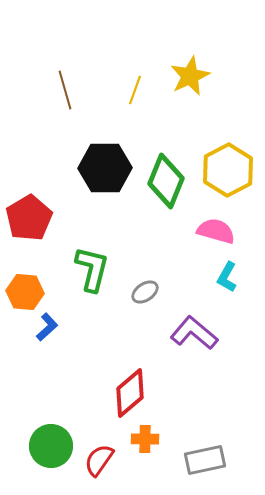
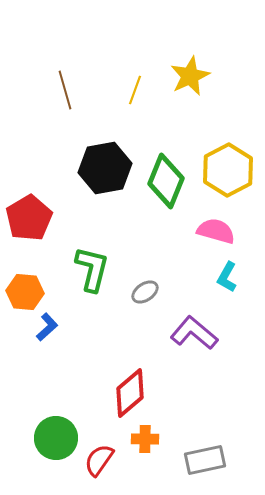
black hexagon: rotated 9 degrees counterclockwise
green circle: moved 5 px right, 8 px up
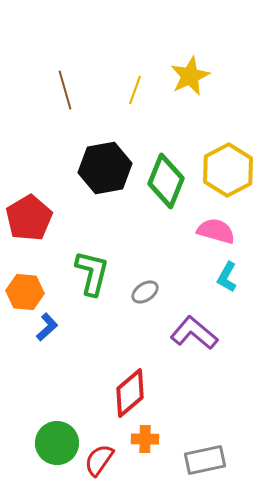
green L-shape: moved 4 px down
green circle: moved 1 px right, 5 px down
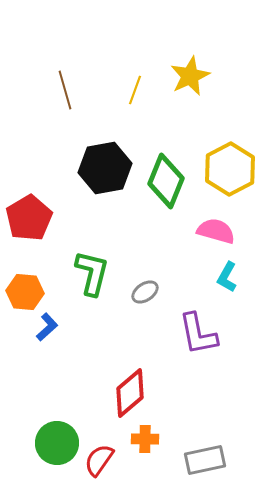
yellow hexagon: moved 2 px right, 1 px up
purple L-shape: moved 4 px right, 1 px down; rotated 141 degrees counterclockwise
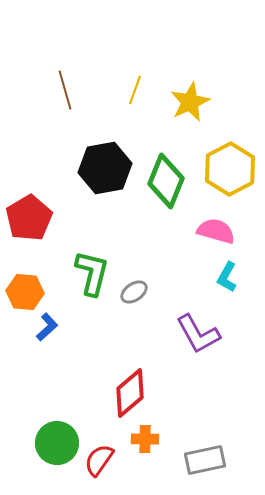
yellow star: moved 26 px down
gray ellipse: moved 11 px left
purple L-shape: rotated 18 degrees counterclockwise
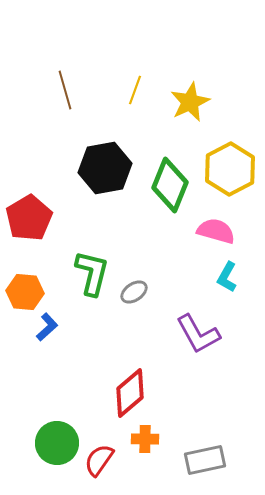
green diamond: moved 4 px right, 4 px down
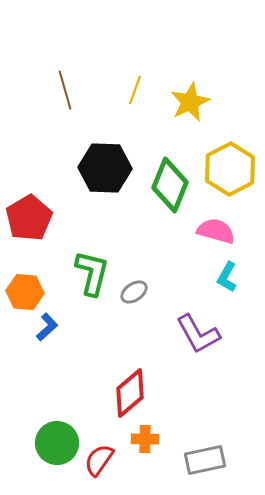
black hexagon: rotated 12 degrees clockwise
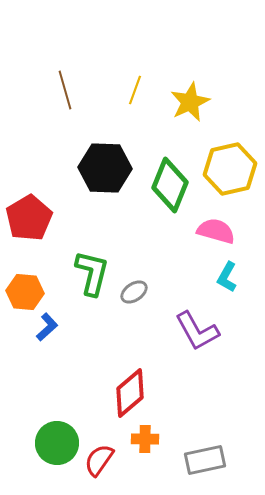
yellow hexagon: rotated 15 degrees clockwise
purple L-shape: moved 1 px left, 3 px up
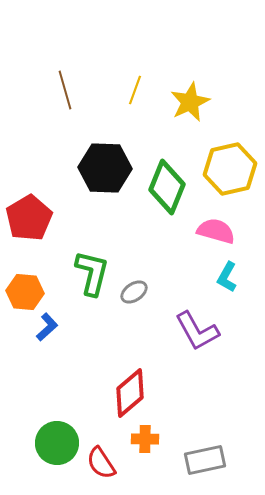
green diamond: moved 3 px left, 2 px down
red semicircle: moved 2 px right, 3 px down; rotated 68 degrees counterclockwise
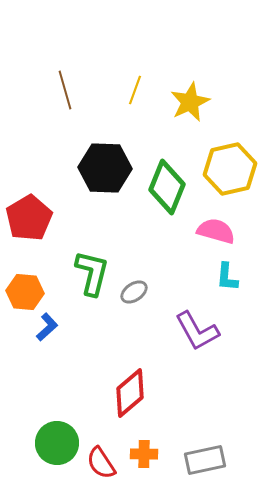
cyan L-shape: rotated 24 degrees counterclockwise
orange cross: moved 1 px left, 15 px down
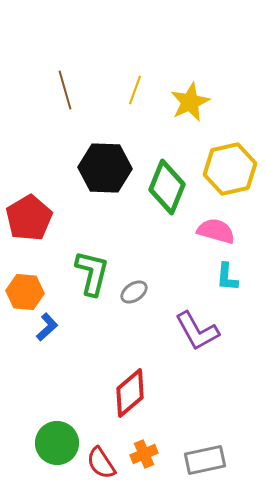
orange cross: rotated 24 degrees counterclockwise
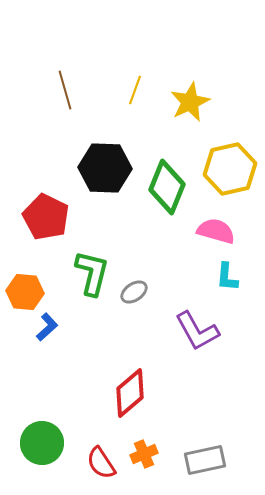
red pentagon: moved 17 px right, 1 px up; rotated 15 degrees counterclockwise
green circle: moved 15 px left
